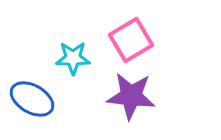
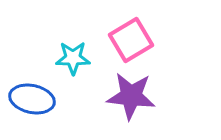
blue ellipse: rotated 18 degrees counterclockwise
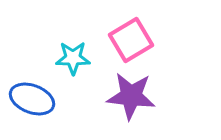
blue ellipse: rotated 9 degrees clockwise
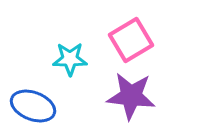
cyan star: moved 3 px left, 1 px down
blue ellipse: moved 1 px right, 7 px down
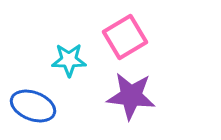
pink square: moved 6 px left, 3 px up
cyan star: moved 1 px left, 1 px down
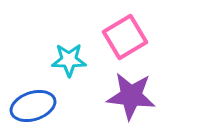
blue ellipse: rotated 39 degrees counterclockwise
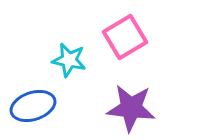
cyan star: rotated 12 degrees clockwise
purple star: moved 12 px down
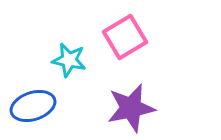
purple star: rotated 18 degrees counterclockwise
